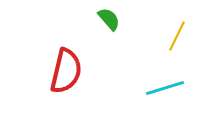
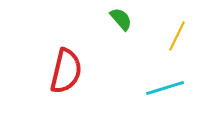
green semicircle: moved 12 px right
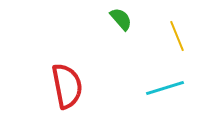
yellow line: rotated 48 degrees counterclockwise
red semicircle: moved 1 px right, 15 px down; rotated 24 degrees counterclockwise
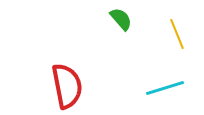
yellow line: moved 2 px up
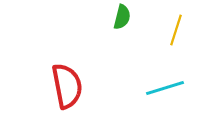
green semicircle: moved 1 px right, 2 px up; rotated 55 degrees clockwise
yellow line: moved 1 px left, 4 px up; rotated 40 degrees clockwise
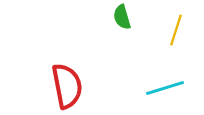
green semicircle: rotated 150 degrees clockwise
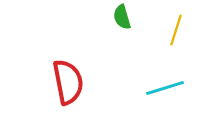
red semicircle: moved 1 px right, 4 px up
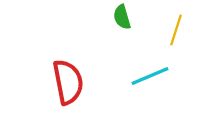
cyan line: moved 15 px left, 12 px up; rotated 6 degrees counterclockwise
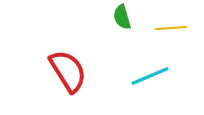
yellow line: moved 5 px left, 2 px up; rotated 68 degrees clockwise
red semicircle: moved 11 px up; rotated 21 degrees counterclockwise
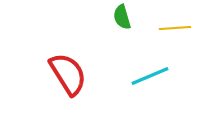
yellow line: moved 4 px right
red semicircle: moved 3 px down
